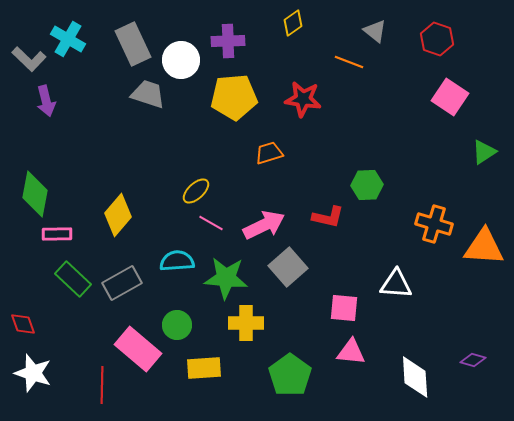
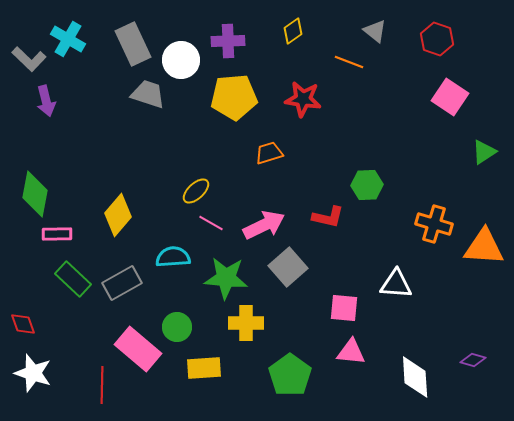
yellow diamond at (293, 23): moved 8 px down
cyan semicircle at (177, 261): moved 4 px left, 4 px up
green circle at (177, 325): moved 2 px down
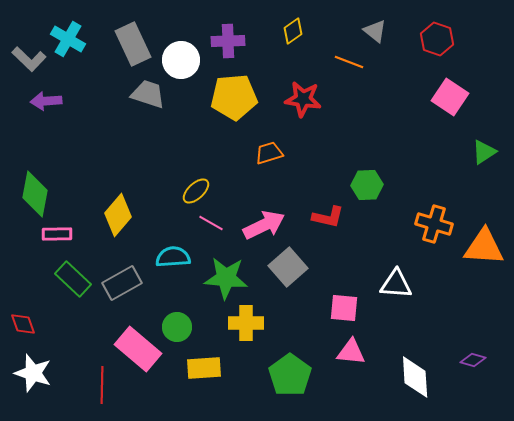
purple arrow at (46, 101): rotated 100 degrees clockwise
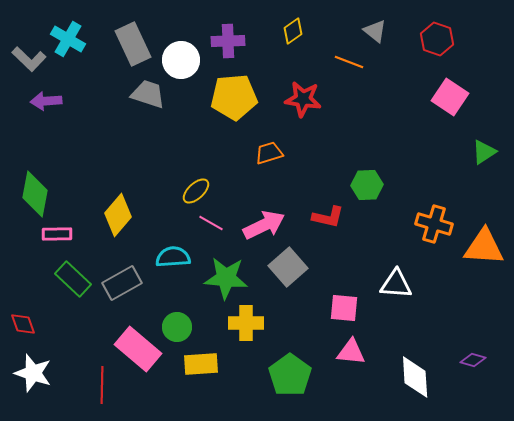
yellow rectangle at (204, 368): moved 3 px left, 4 px up
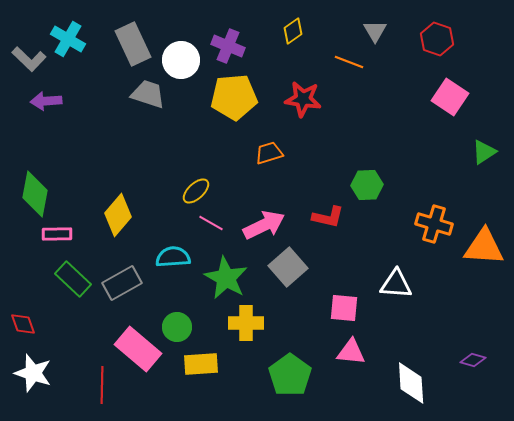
gray triangle at (375, 31): rotated 20 degrees clockwise
purple cross at (228, 41): moved 5 px down; rotated 24 degrees clockwise
green star at (226, 278): rotated 24 degrees clockwise
white diamond at (415, 377): moved 4 px left, 6 px down
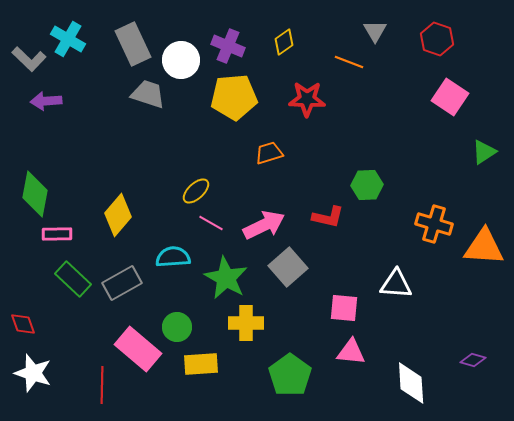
yellow diamond at (293, 31): moved 9 px left, 11 px down
red star at (303, 99): moved 4 px right; rotated 6 degrees counterclockwise
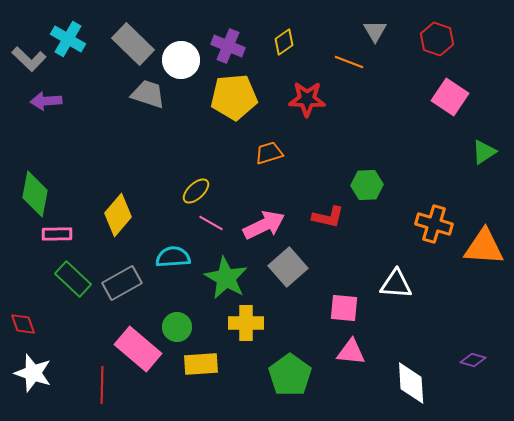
gray rectangle at (133, 44): rotated 21 degrees counterclockwise
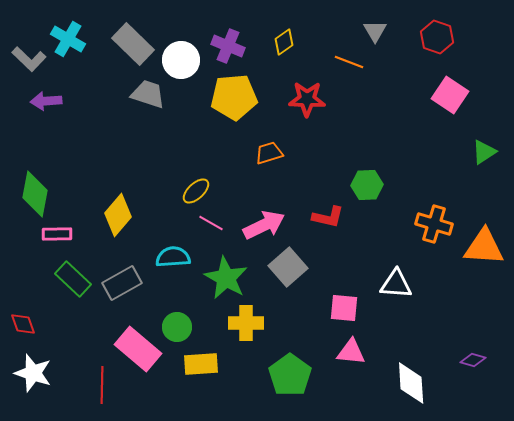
red hexagon at (437, 39): moved 2 px up
pink square at (450, 97): moved 2 px up
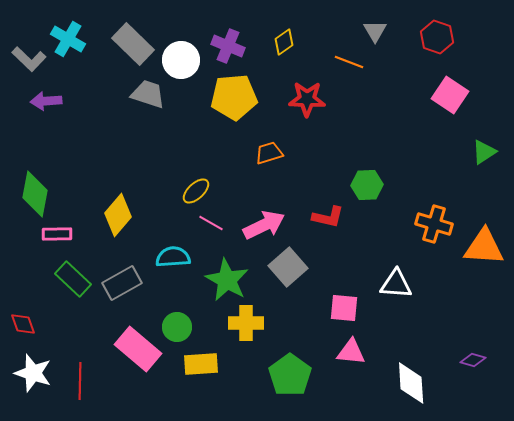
green star at (226, 278): moved 1 px right, 2 px down
red line at (102, 385): moved 22 px left, 4 px up
